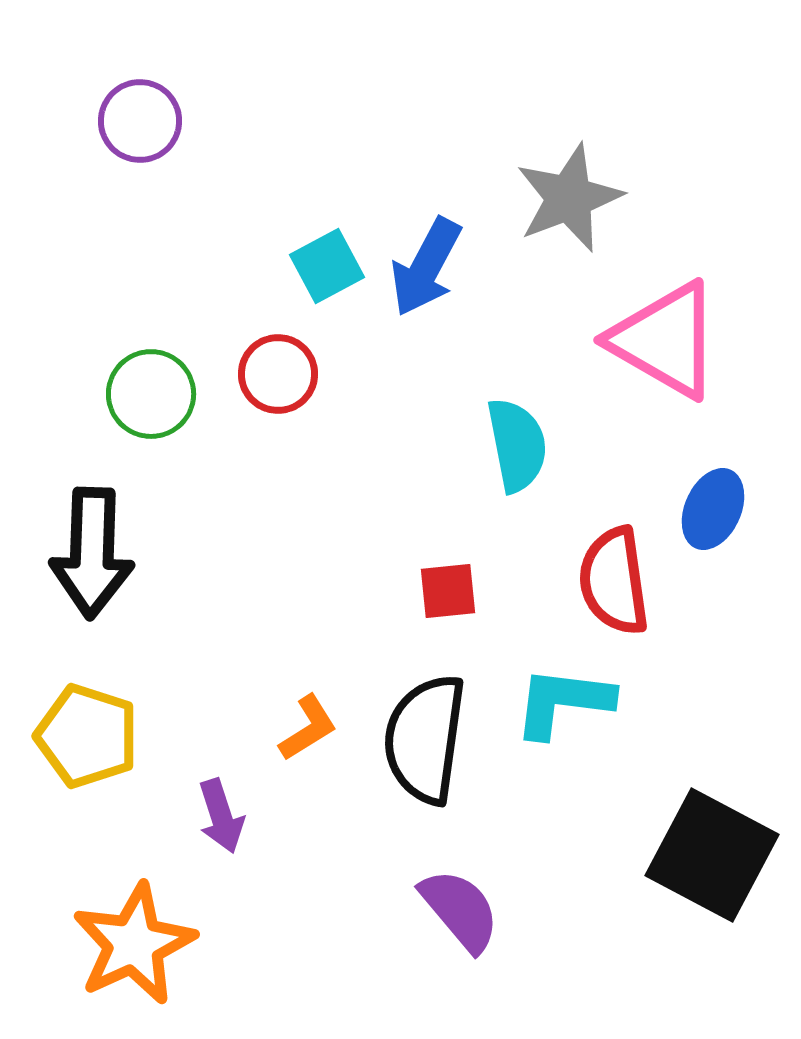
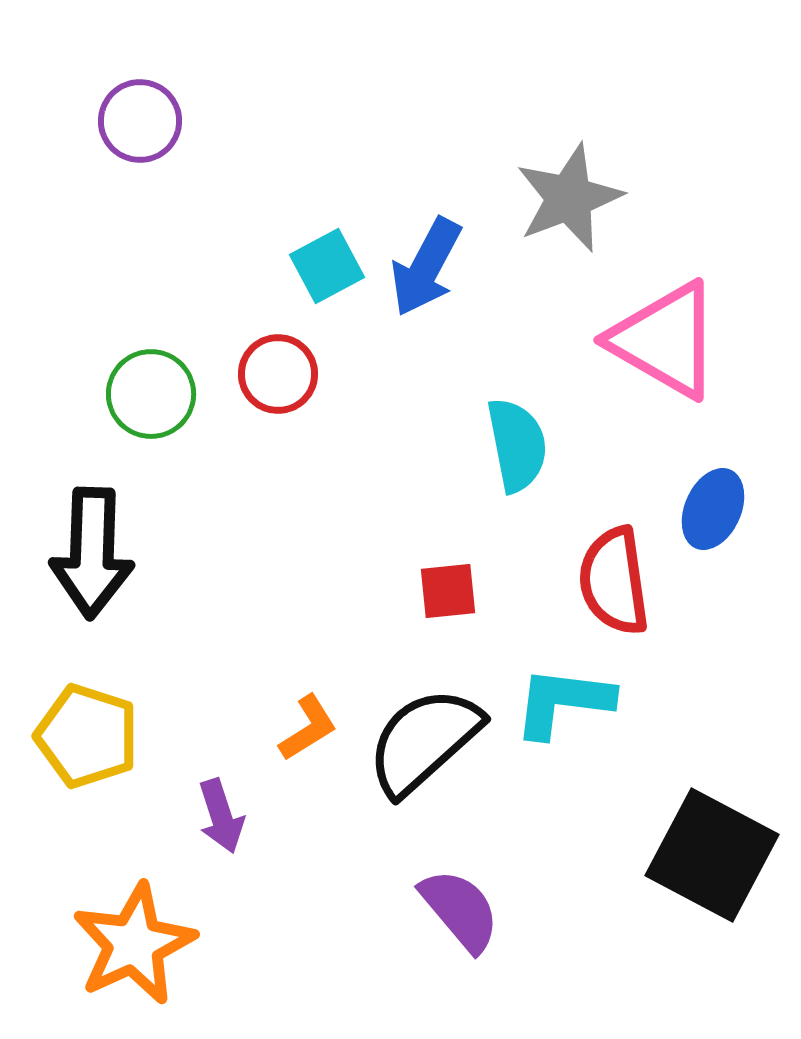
black semicircle: moved 1 px left, 2 px down; rotated 40 degrees clockwise
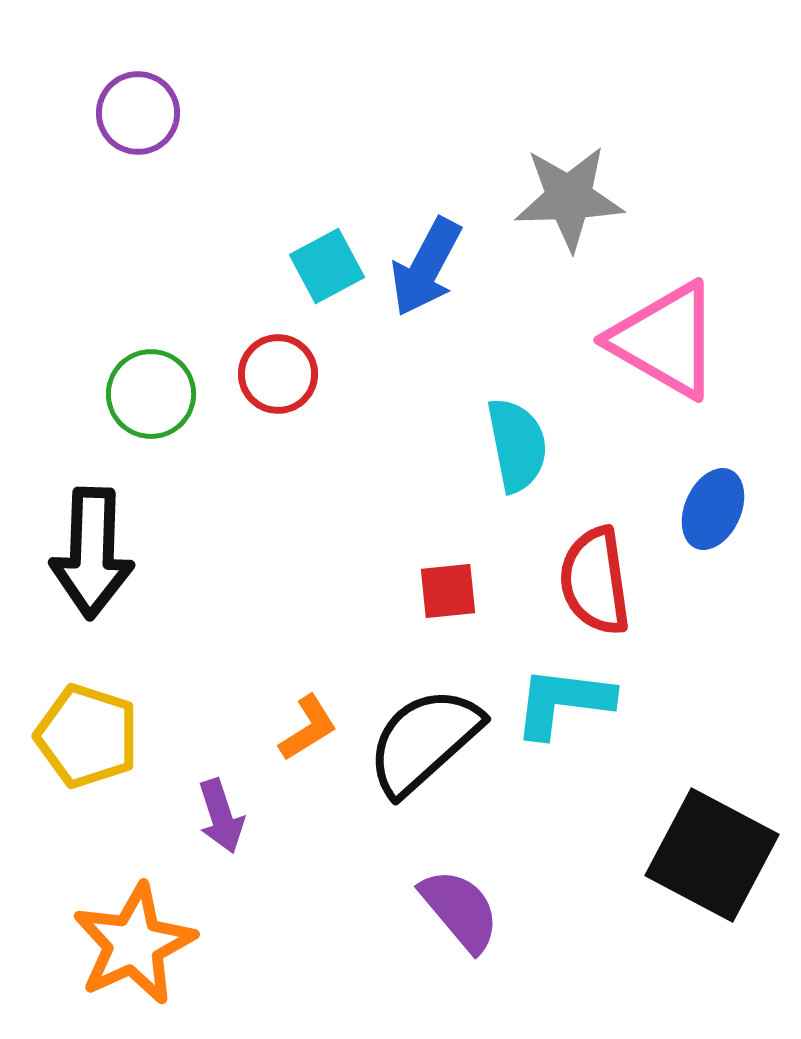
purple circle: moved 2 px left, 8 px up
gray star: rotated 19 degrees clockwise
red semicircle: moved 19 px left
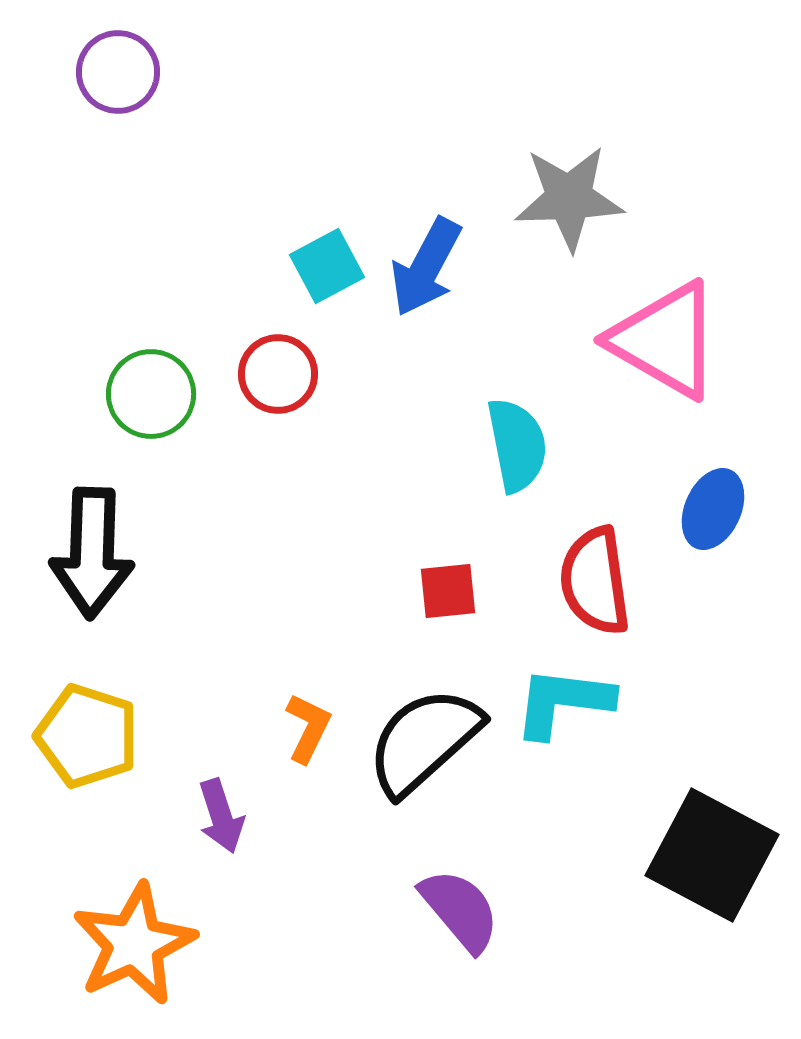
purple circle: moved 20 px left, 41 px up
orange L-shape: rotated 32 degrees counterclockwise
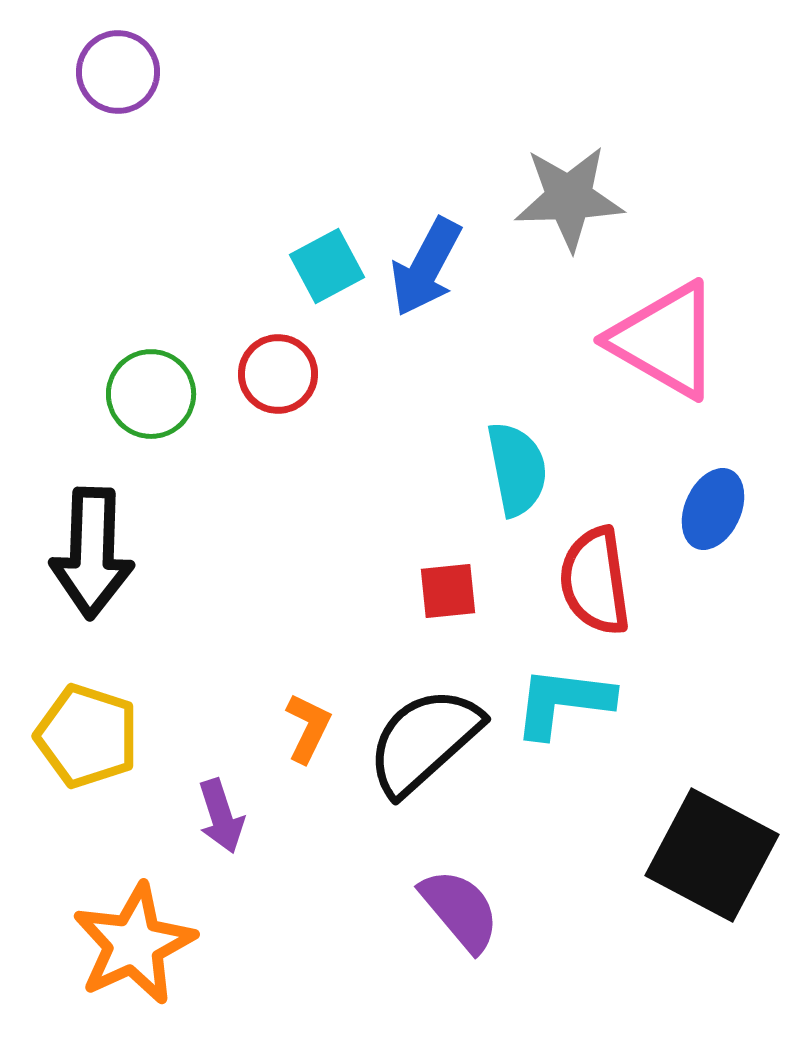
cyan semicircle: moved 24 px down
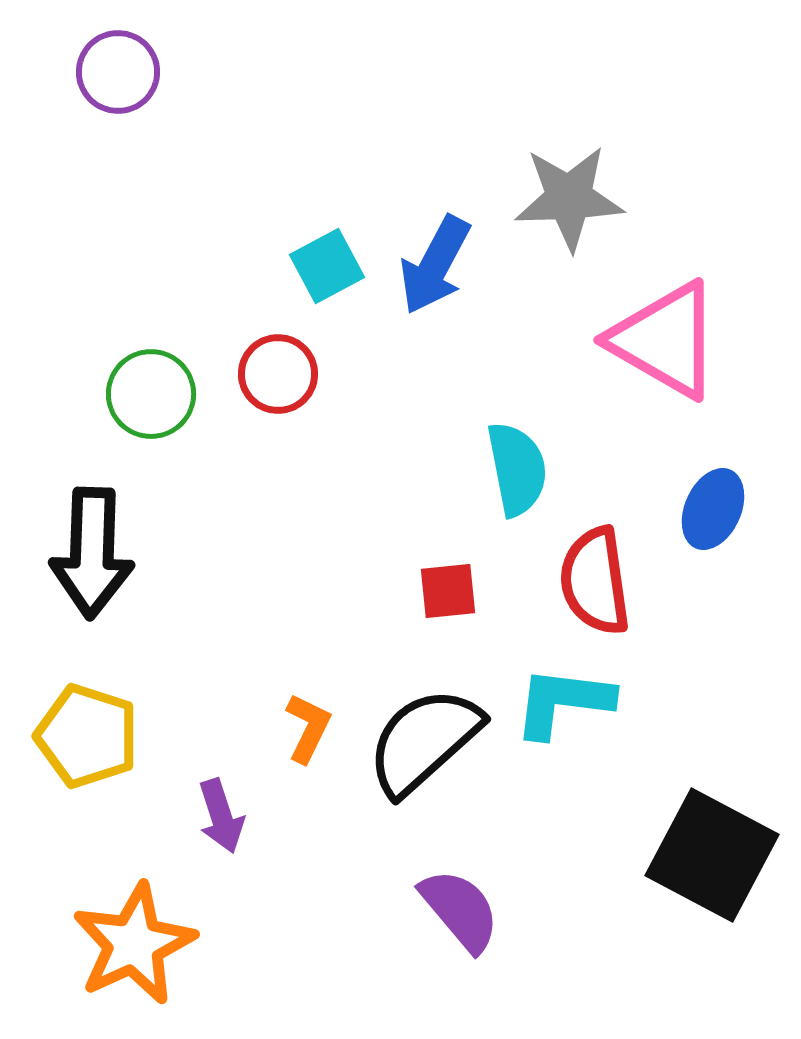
blue arrow: moved 9 px right, 2 px up
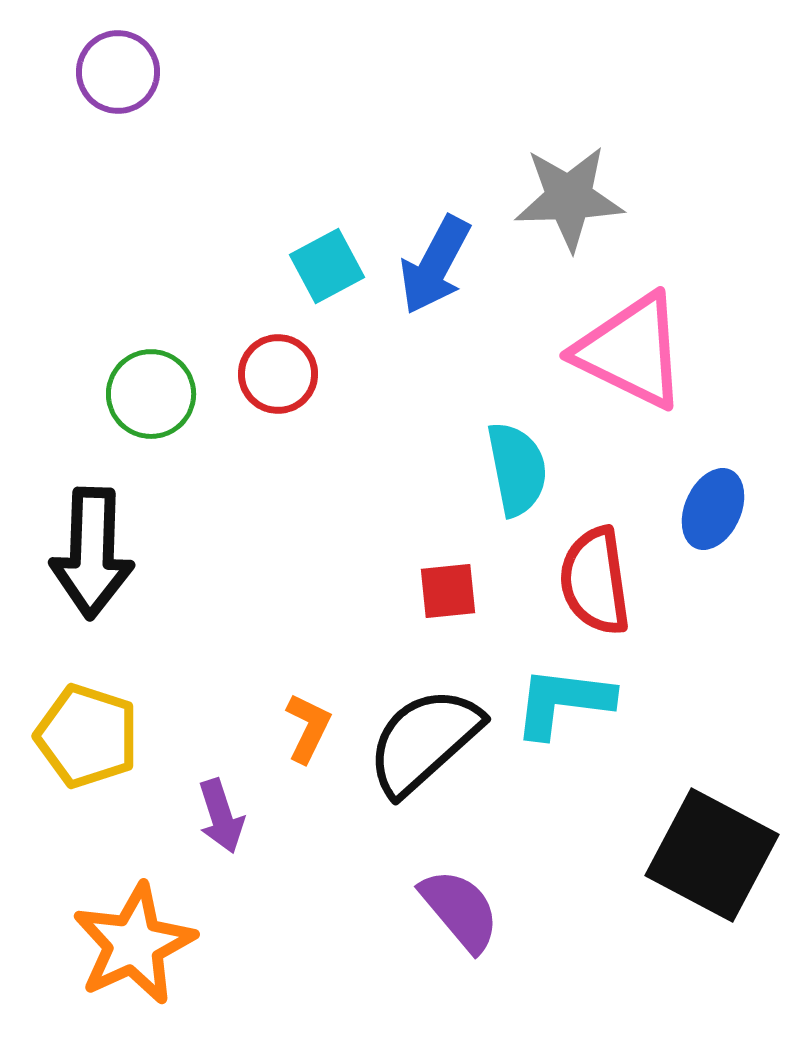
pink triangle: moved 34 px left, 11 px down; rotated 4 degrees counterclockwise
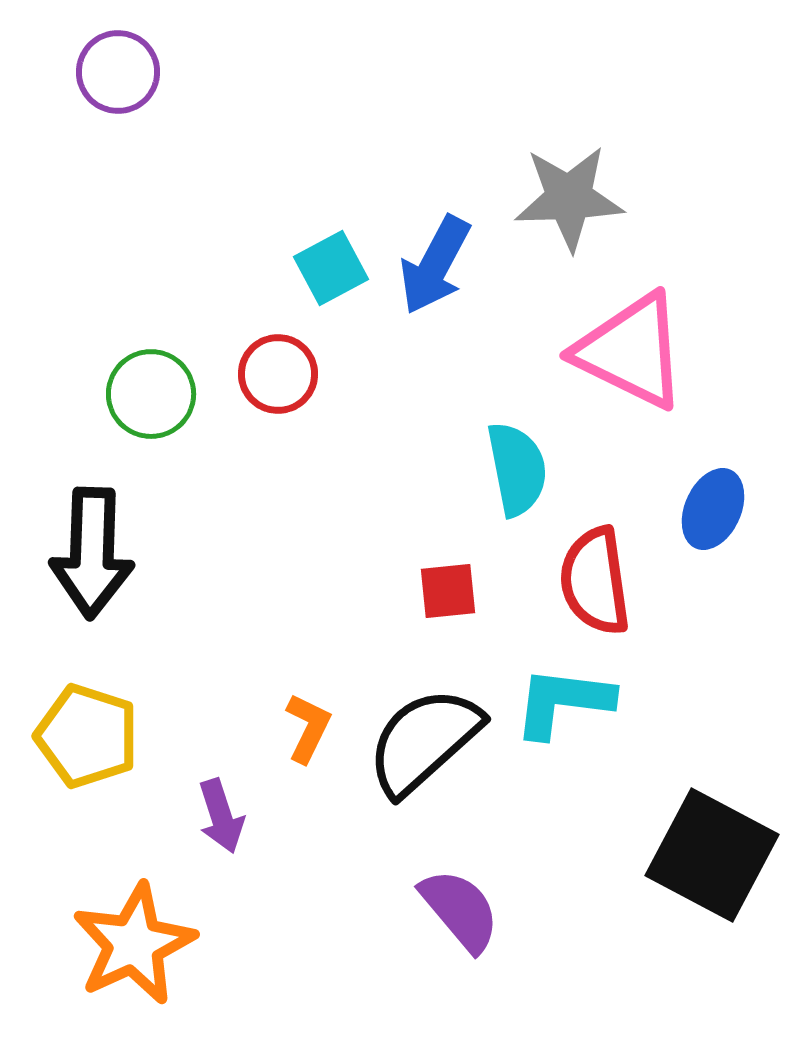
cyan square: moved 4 px right, 2 px down
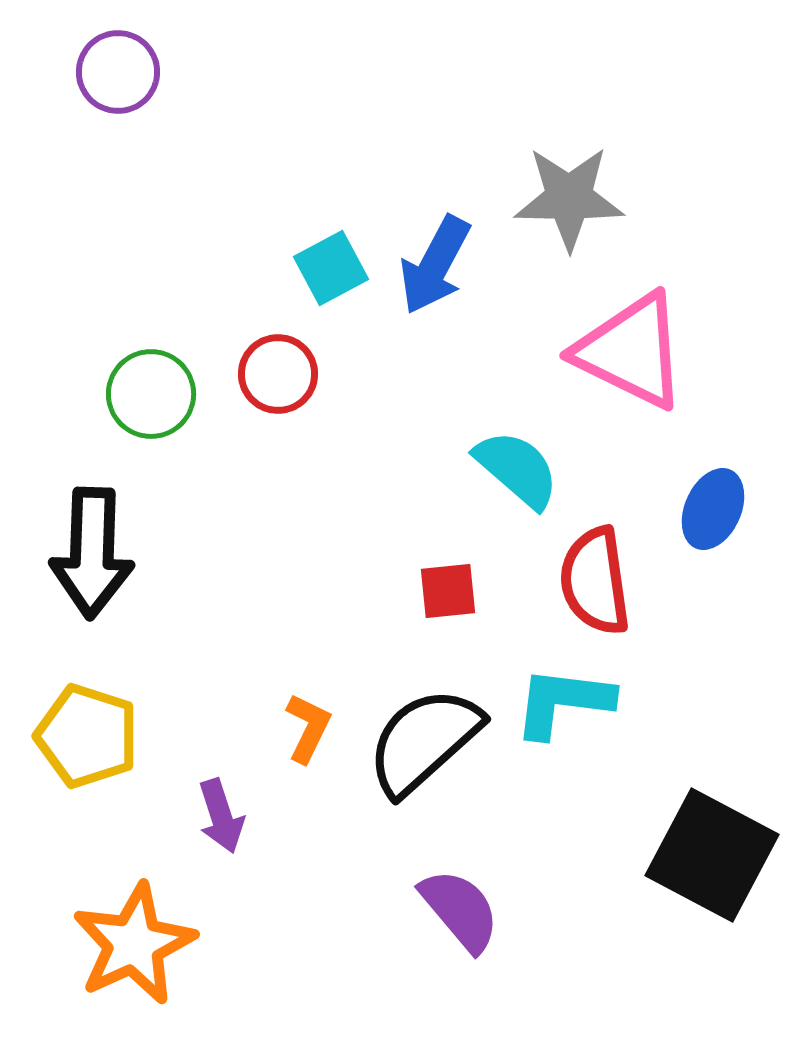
gray star: rotated 3 degrees clockwise
cyan semicircle: rotated 38 degrees counterclockwise
